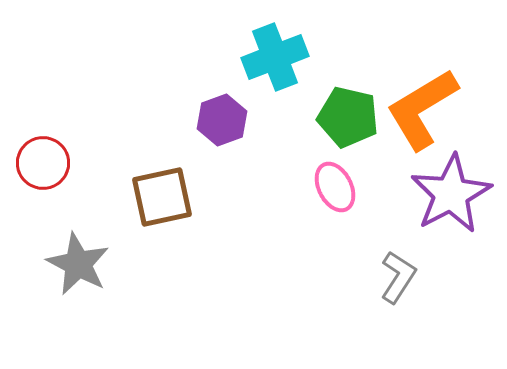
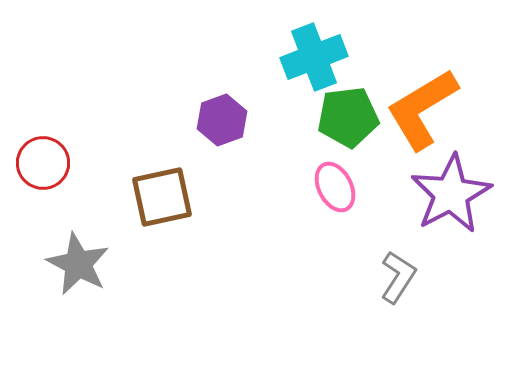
cyan cross: moved 39 px right
green pentagon: rotated 20 degrees counterclockwise
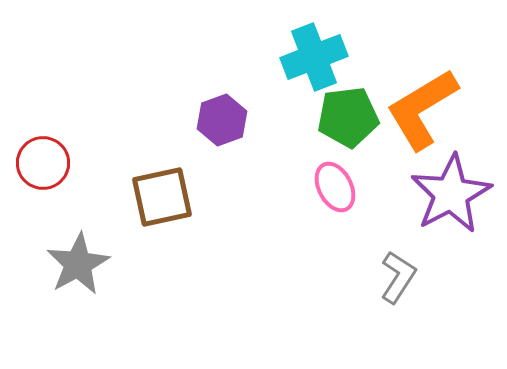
gray star: rotated 16 degrees clockwise
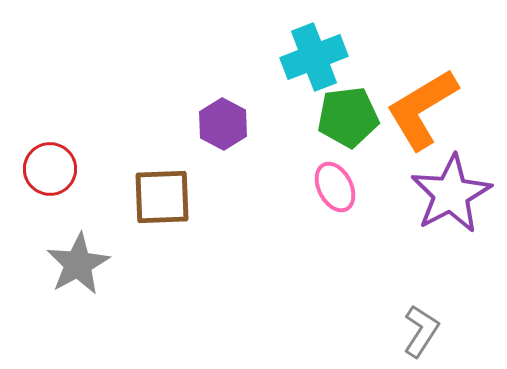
purple hexagon: moved 1 px right, 4 px down; rotated 12 degrees counterclockwise
red circle: moved 7 px right, 6 px down
brown square: rotated 10 degrees clockwise
gray L-shape: moved 23 px right, 54 px down
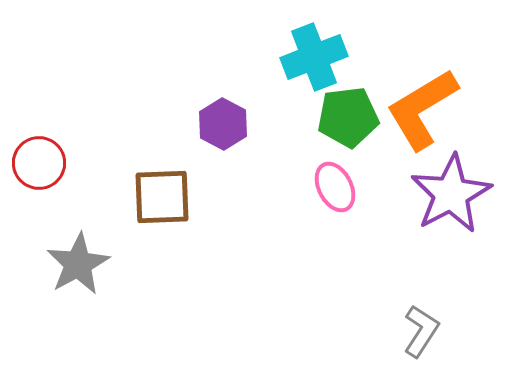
red circle: moved 11 px left, 6 px up
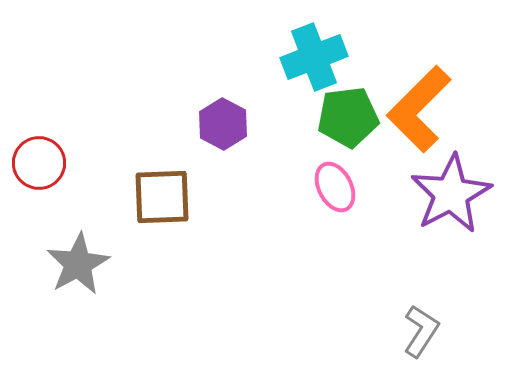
orange L-shape: moved 3 px left; rotated 14 degrees counterclockwise
